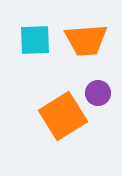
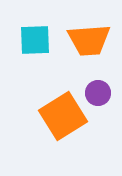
orange trapezoid: moved 3 px right
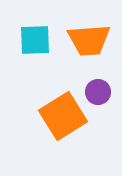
purple circle: moved 1 px up
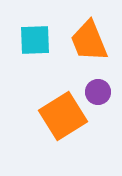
orange trapezoid: moved 1 px down; rotated 72 degrees clockwise
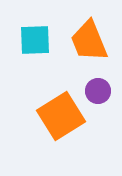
purple circle: moved 1 px up
orange square: moved 2 px left
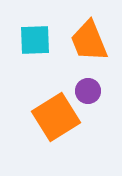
purple circle: moved 10 px left
orange square: moved 5 px left, 1 px down
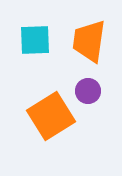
orange trapezoid: rotated 30 degrees clockwise
orange square: moved 5 px left, 1 px up
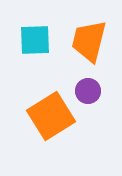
orange trapezoid: rotated 6 degrees clockwise
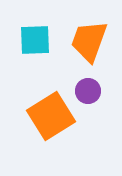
orange trapezoid: rotated 6 degrees clockwise
